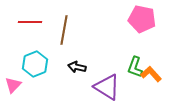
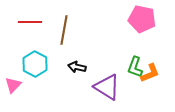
cyan hexagon: rotated 10 degrees counterclockwise
orange L-shape: moved 1 px left, 1 px up; rotated 110 degrees clockwise
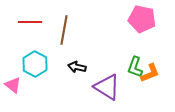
pink triangle: rotated 36 degrees counterclockwise
